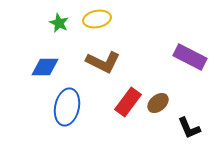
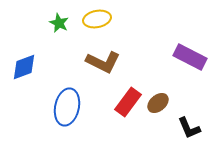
blue diamond: moved 21 px left; rotated 20 degrees counterclockwise
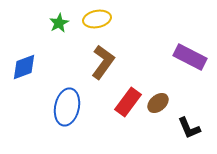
green star: rotated 18 degrees clockwise
brown L-shape: rotated 80 degrees counterclockwise
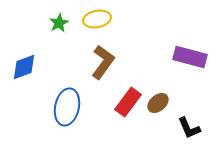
purple rectangle: rotated 12 degrees counterclockwise
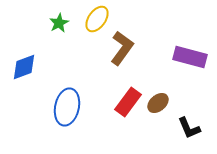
yellow ellipse: rotated 44 degrees counterclockwise
brown L-shape: moved 19 px right, 14 px up
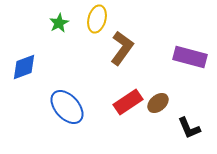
yellow ellipse: rotated 20 degrees counterclockwise
red rectangle: rotated 20 degrees clockwise
blue ellipse: rotated 54 degrees counterclockwise
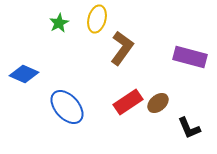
blue diamond: moved 7 px down; rotated 44 degrees clockwise
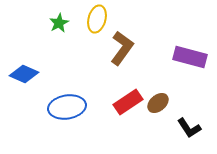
blue ellipse: rotated 57 degrees counterclockwise
black L-shape: rotated 10 degrees counterclockwise
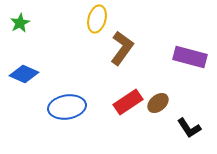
green star: moved 39 px left
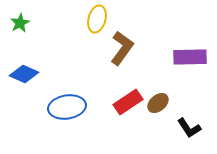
purple rectangle: rotated 16 degrees counterclockwise
